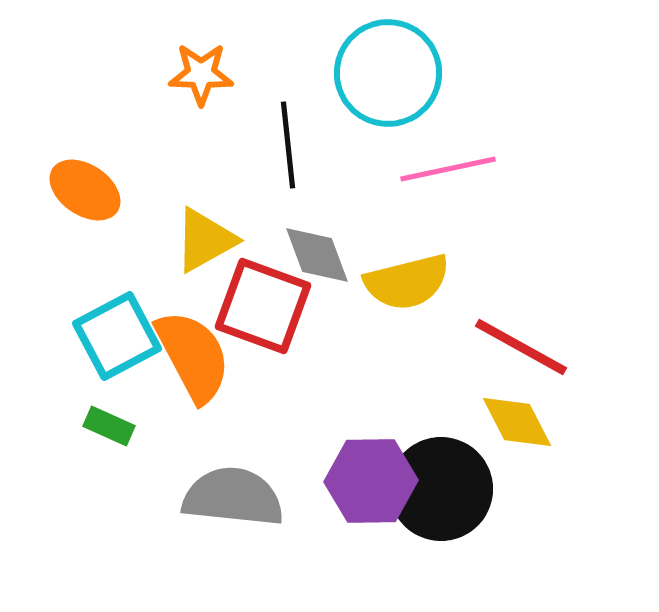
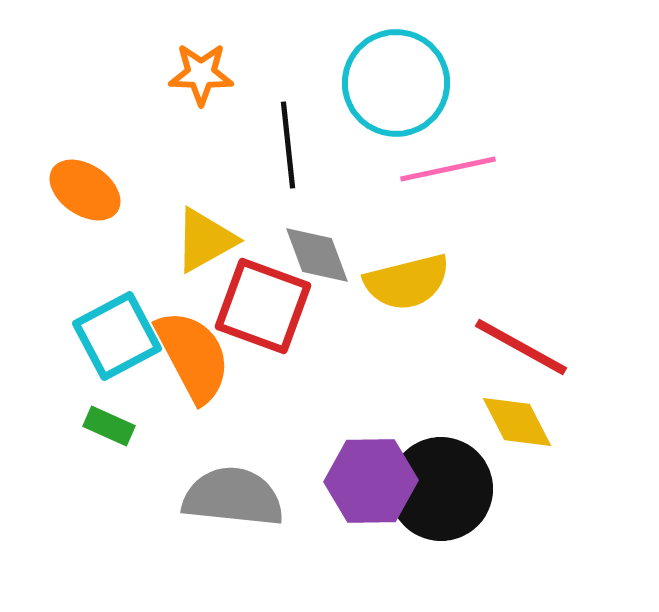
cyan circle: moved 8 px right, 10 px down
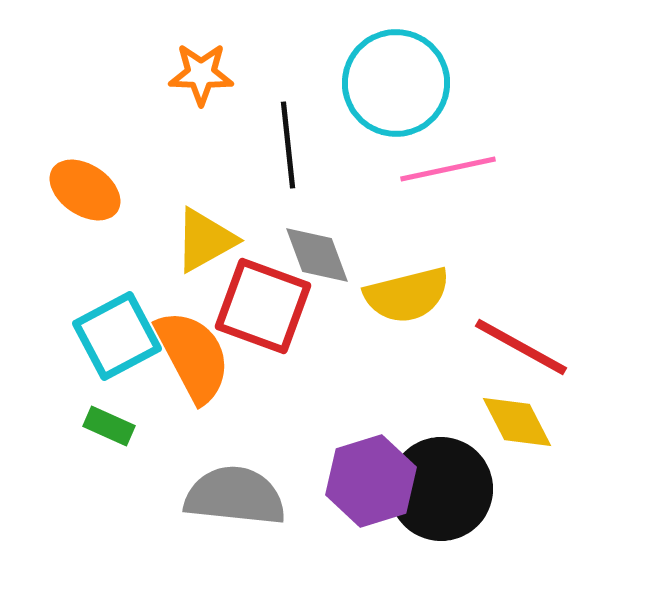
yellow semicircle: moved 13 px down
purple hexagon: rotated 16 degrees counterclockwise
gray semicircle: moved 2 px right, 1 px up
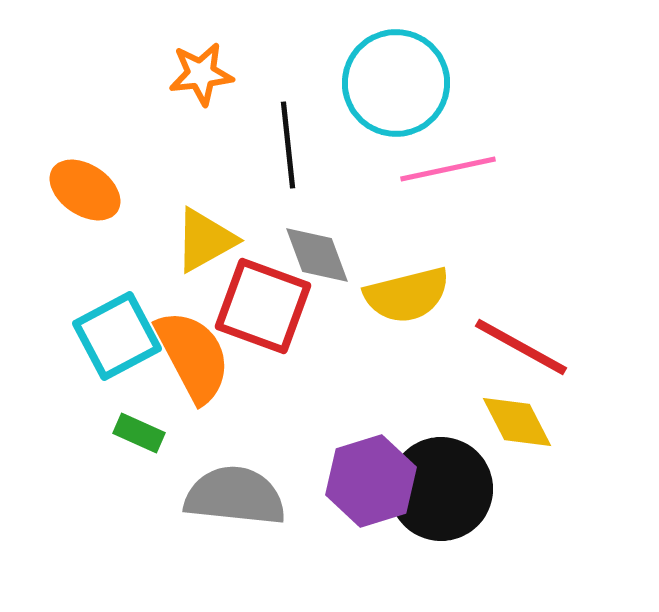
orange star: rotated 8 degrees counterclockwise
green rectangle: moved 30 px right, 7 px down
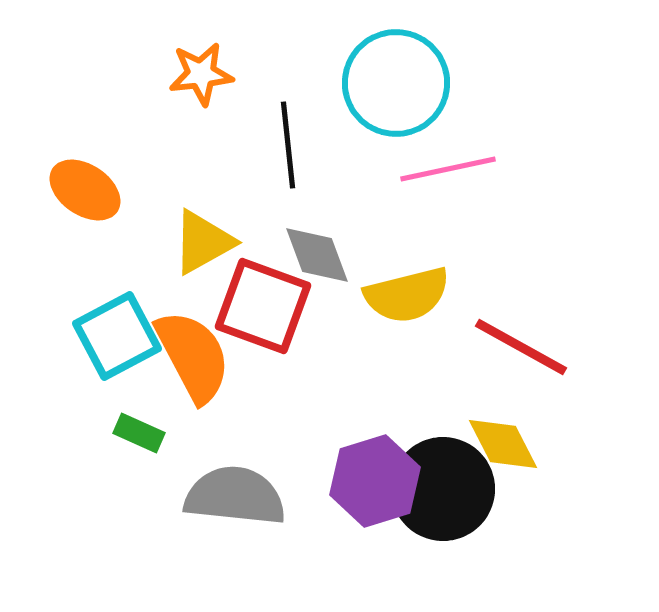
yellow triangle: moved 2 px left, 2 px down
yellow diamond: moved 14 px left, 22 px down
purple hexagon: moved 4 px right
black circle: moved 2 px right
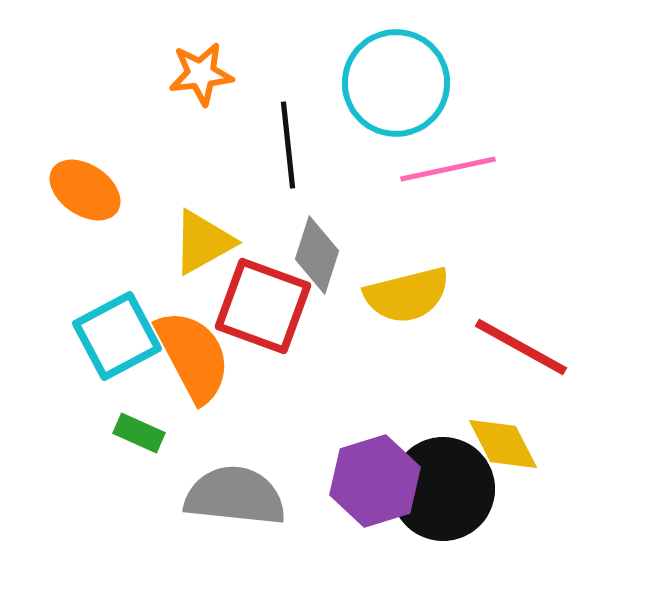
gray diamond: rotated 38 degrees clockwise
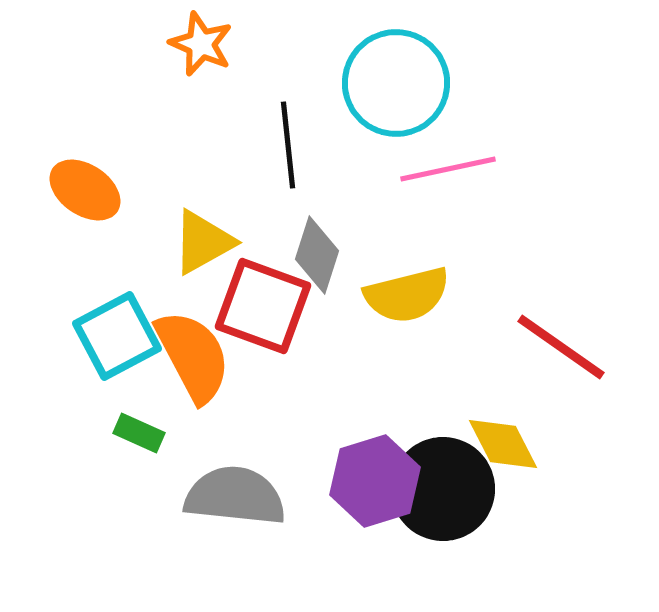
orange star: moved 30 px up; rotated 30 degrees clockwise
red line: moved 40 px right; rotated 6 degrees clockwise
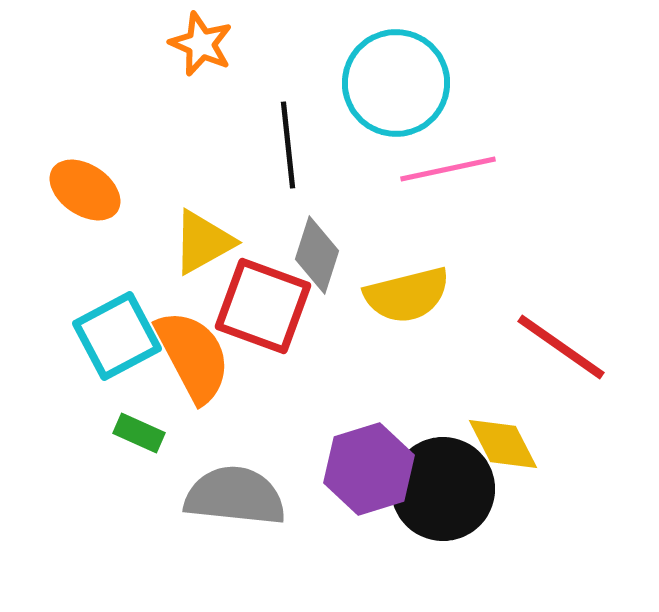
purple hexagon: moved 6 px left, 12 px up
